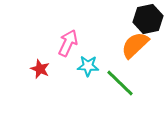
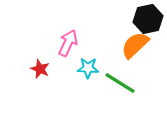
cyan star: moved 2 px down
green line: rotated 12 degrees counterclockwise
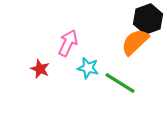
black hexagon: rotated 8 degrees counterclockwise
orange semicircle: moved 3 px up
cyan star: rotated 10 degrees clockwise
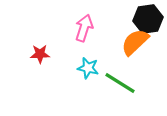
black hexagon: rotated 12 degrees clockwise
pink arrow: moved 16 px right, 15 px up; rotated 8 degrees counterclockwise
red star: moved 15 px up; rotated 24 degrees counterclockwise
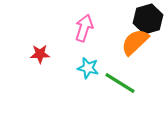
black hexagon: rotated 8 degrees counterclockwise
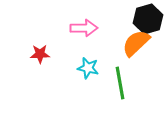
pink arrow: rotated 72 degrees clockwise
orange semicircle: moved 1 px right, 1 px down
green line: rotated 48 degrees clockwise
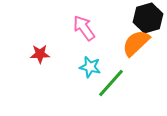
black hexagon: moved 1 px up
pink arrow: rotated 124 degrees counterclockwise
cyan star: moved 2 px right, 1 px up
green line: moved 9 px left; rotated 52 degrees clockwise
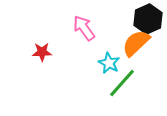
black hexagon: moved 1 px down; rotated 8 degrees counterclockwise
red star: moved 2 px right, 2 px up
cyan star: moved 19 px right, 4 px up; rotated 15 degrees clockwise
green line: moved 11 px right
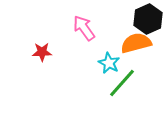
orange semicircle: rotated 28 degrees clockwise
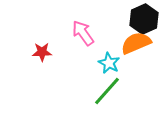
black hexagon: moved 4 px left
pink arrow: moved 1 px left, 5 px down
orange semicircle: rotated 8 degrees counterclockwise
green line: moved 15 px left, 8 px down
